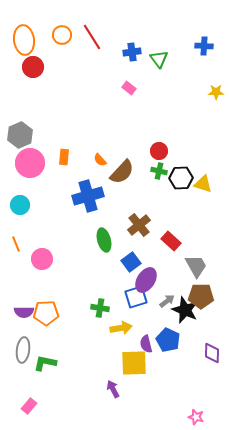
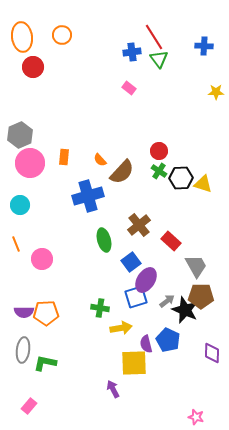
red line at (92, 37): moved 62 px right
orange ellipse at (24, 40): moved 2 px left, 3 px up
green cross at (159, 171): rotated 21 degrees clockwise
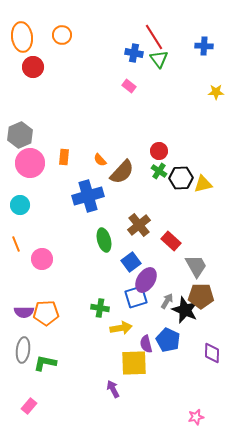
blue cross at (132, 52): moved 2 px right, 1 px down; rotated 18 degrees clockwise
pink rectangle at (129, 88): moved 2 px up
yellow triangle at (203, 184): rotated 30 degrees counterclockwise
gray arrow at (167, 301): rotated 21 degrees counterclockwise
pink star at (196, 417): rotated 28 degrees counterclockwise
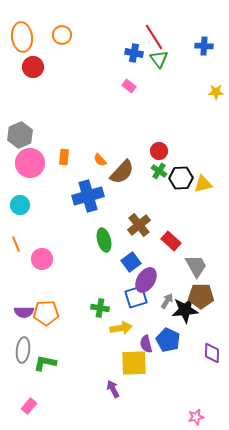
black star at (185, 310): rotated 28 degrees counterclockwise
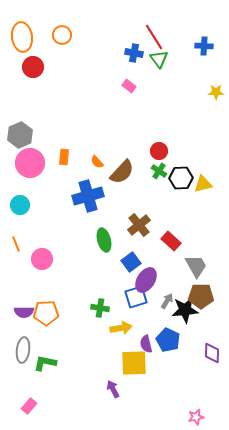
orange semicircle at (100, 160): moved 3 px left, 2 px down
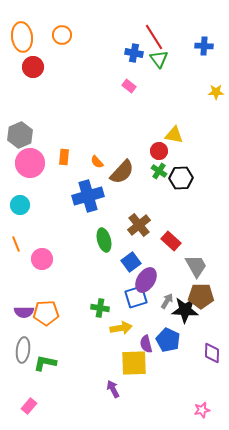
yellow triangle at (203, 184): moved 29 px left, 49 px up; rotated 24 degrees clockwise
black star at (185, 310): rotated 8 degrees clockwise
pink star at (196, 417): moved 6 px right, 7 px up
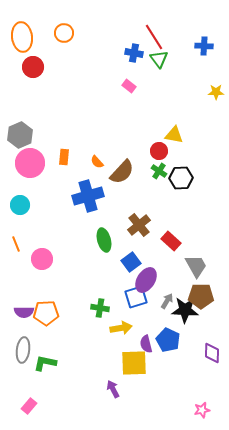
orange circle at (62, 35): moved 2 px right, 2 px up
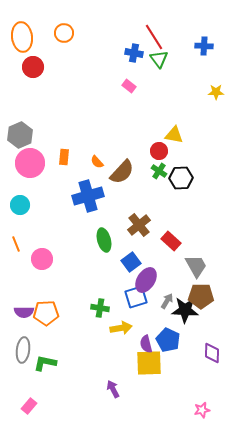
yellow square at (134, 363): moved 15 px right
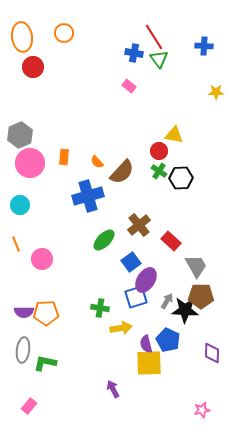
green ellipse at (104, 240): rotated 60 degrees clockwise
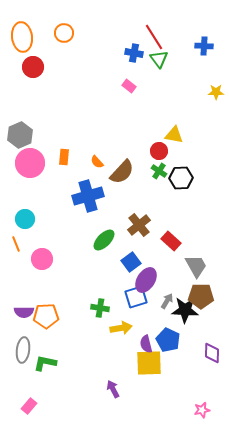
cyan circle at (20, 205): moved 5 px right, 14 px down
orange pentagon at (46, 313): moved 3 px down
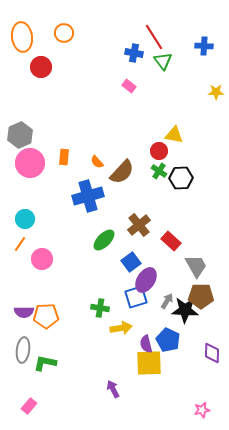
green triangle at (159, 59): moved 4 px right, 2 px down
red circle at (33, 67): moved 8 px right
orange line at (16, 244): moved 4 px right; rotated 56 degrees clockwise
